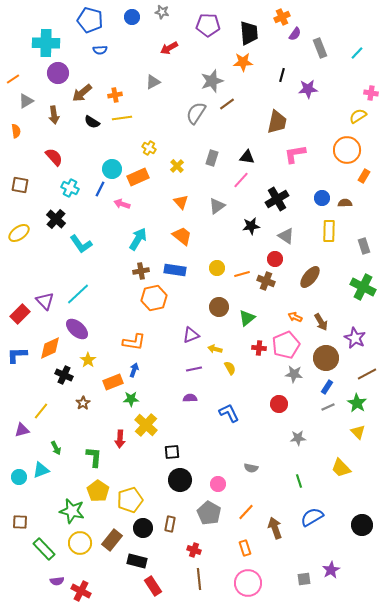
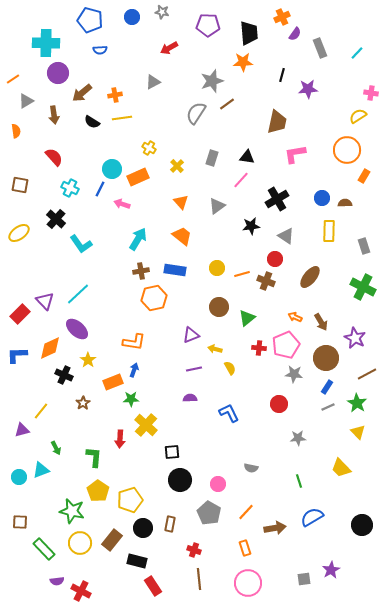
brown arrow at (275, 528): rotated 100 degrees clockwise
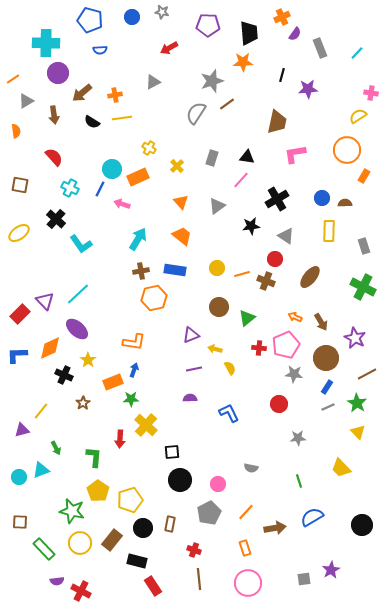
gray pentagon at (209, 513): rotated 15 degrees clockwise
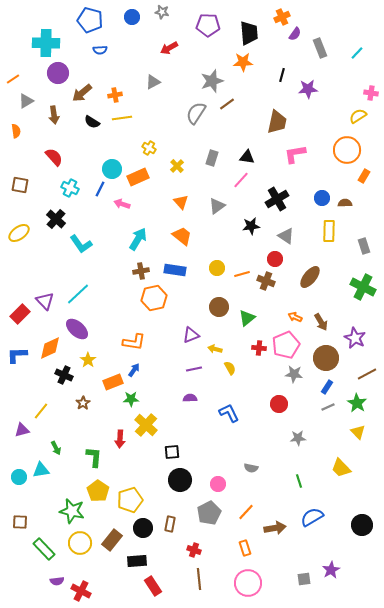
blue arrow at (134, 370): rotated 16 degrees clockwise
cyan triangle at (41, 470): rotated 12 degrees clockwise
black rectangle at (137, 561): rotated 18 degrees counterclockwise
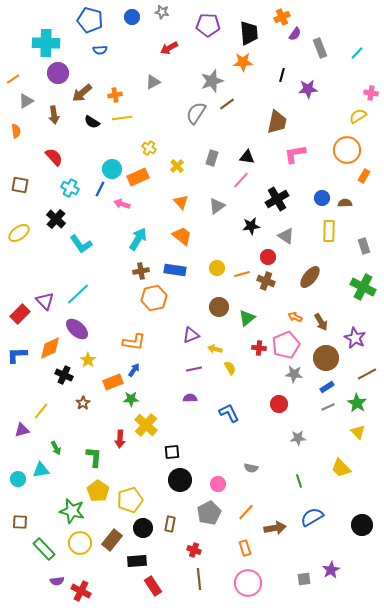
red circle at (275, 259): moved 7 px left, 2 px up
blue rectangle at (327, 387): rotated 24 degrees clockwise
cyan circle at (19, 477): moved 1 px left, 2 px down
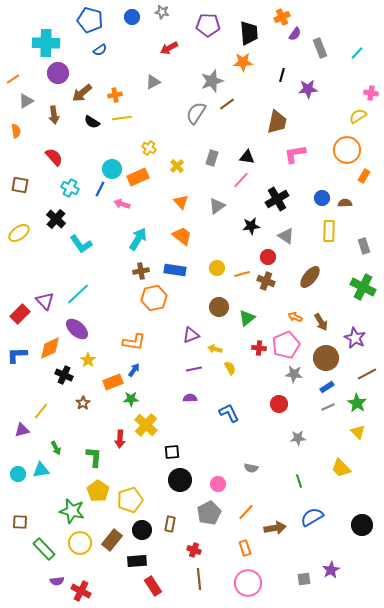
blue semicircle at (100, 50): rotated 32 degrees counterclockwise
cyan circle at (18, 479): moved 5 px up
black circle at (143, 528): moved 1 px left, 2 px down
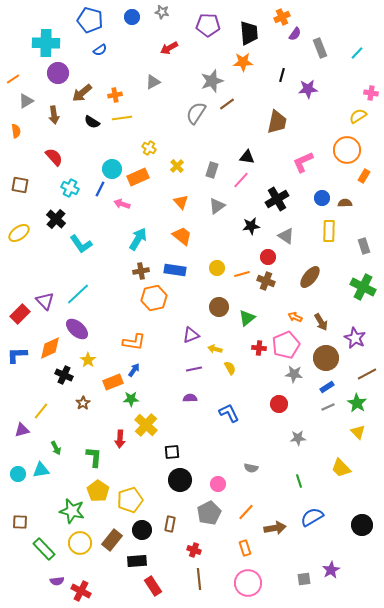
pink L-shape at (295, 154): moved 8 px right, 8 px down; rotated 15 degrees counterclockwise
gray rectangle at (212, 158): moved 12 px down
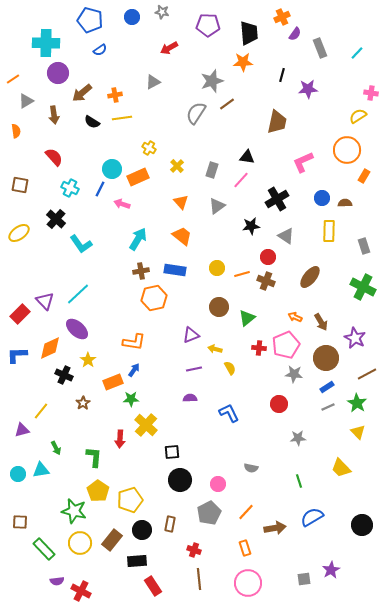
green star at (72, 511): moved 2 px right
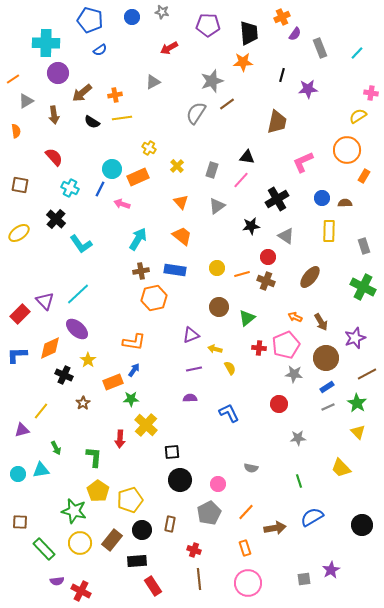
purple star at (355, 338): rotated 25 degrees clockwise
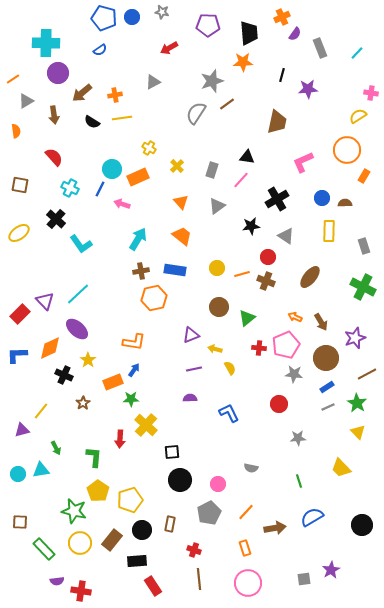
blue pentagon at (90, 20): moved 14 px right, 2 px up
red cross at (81, 591): rotated 18 degrees counterclockwise
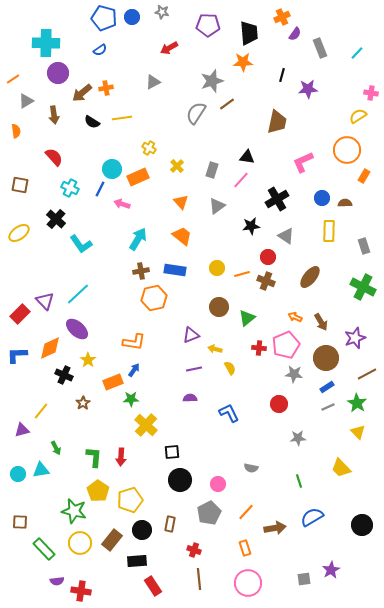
orange cross at (115, 95): moved 9 px left, 7 px up
red arrow at (120, 439): moved 1 px right, 18 px down
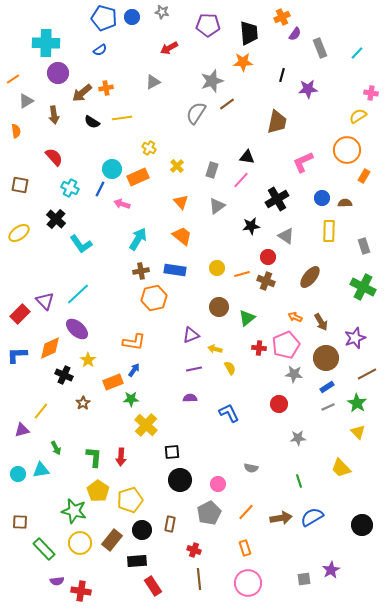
brown arrow at (275, 528): moved 6 px right, 10 px up
